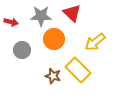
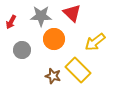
red arrow: rotated 104 degrees clockwise
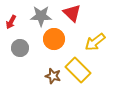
gray circle: moved 2 px left, 2 px up
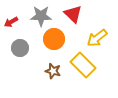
red triangle: moved 1 px right, 1 px down
red arrow: rotated 32 degrees clockwise
yellow arrow: moved 2 px right, 4 px up
yellow rectangle: moved 5 px right, 5 px up
brown star: moved 5 px up
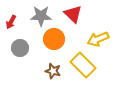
red arrow: rotated 32 degrees counterclockwise
yellow arrow: moved 1 px right, 1 px down; rotated 15 degrees clockwise
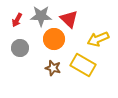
red triangle: moved 4 px left, 5 px down
red arrow: moved 6 px right, 2 px up
yellow rectangle: rotated 15 degrees counterclockwise
brown star: moved 3 px up
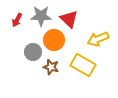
orange circle: moved 1 px down
gray circle: moved 13 px right, 4 px down
brown star: moved 2 px left, 1 px up
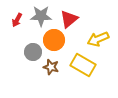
red triangle: rotated 36 degrees clockwise
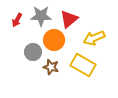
yellow arrow: moved 4 px left, 1 px up
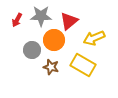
red triangle: moved 2 px down
gray circle: moved 1 px left, 2 px up
